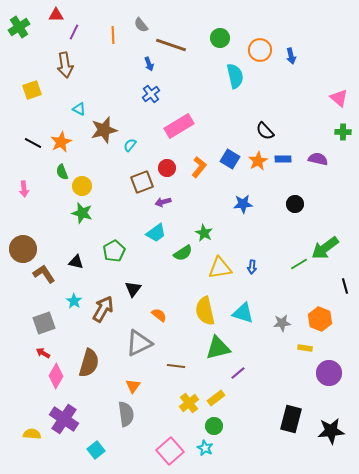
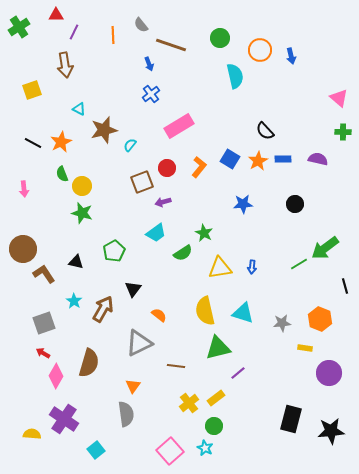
green semicircle at (62, 172): moved 2 px down
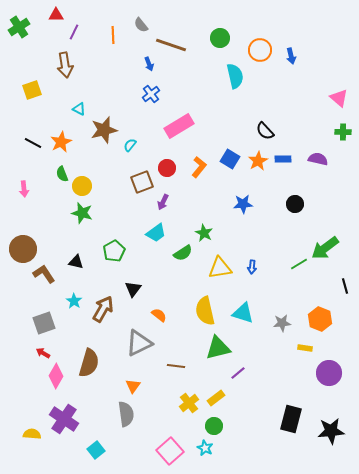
purple arrow at (163, 202): rotated 49 degrees counterclockwise
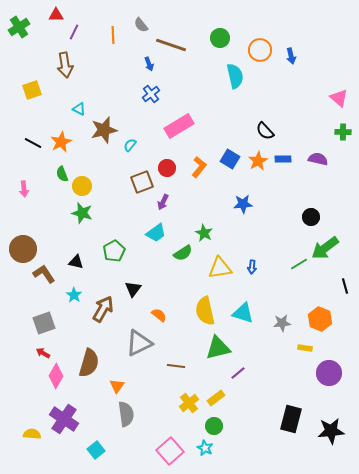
black circle at (295, 204): moved 16 px right, 13 px down
cyan star at (74, 301): moved 6 px up
orange triangle at (133, 386): moved 16 px left
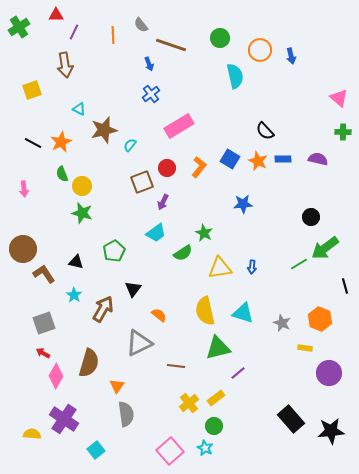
orange star at (258, 161): rotated 18 degrees counterclockwise
gray star at (282, 323): rotated 30 degrees clockwise
black rectangle at (291, 419): rotated 56 degrees counterclockwise
